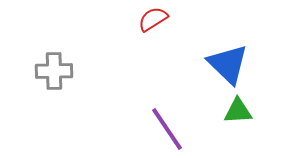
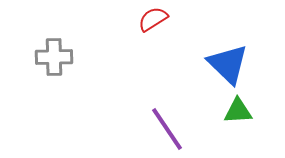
gray cross: moved 14 px up
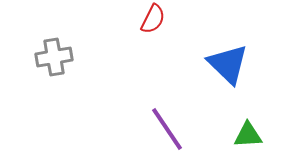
red semicircle: rotated 148 degrees clockwise
gray cross: rotated 9 degrees counterclockwise
green triangle: moved 10 px right, 24 px down
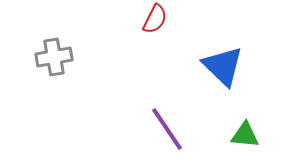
red semicircle: moved 2 px right
blue triangle: moved 5 px left, 2 px down
green triangle: moved 3 px left; rotated 8 degrees clockwise
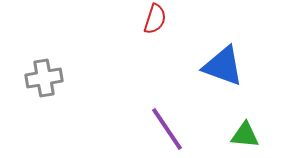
red semicircle: rotated 8 degrees counterclockwise
gray cross: moved 10 px left, 21 px down
blue triangle: rotated 24 degrees counterclockwise
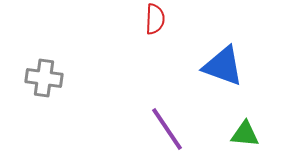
red semicircle: rotated 16 degrees counterclockwise
gray cross: rotated 18 degrees clockwise
green triangle: moved 1 px up
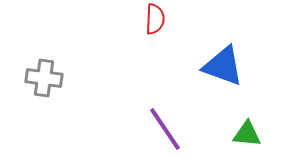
purple line: moved 2 px left
green triangle: moved 2 px right
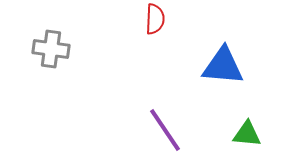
blue triangle: rotated 15 degrees counterclockwise
gray cross: moved 7 px right, 29 px up
purple line: moved 1 px down
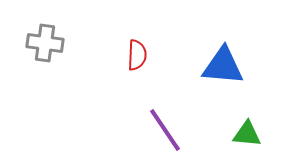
red semicircle: moved 18 px left, 36 px down
gray cross: moved 6 px left, 6 px up
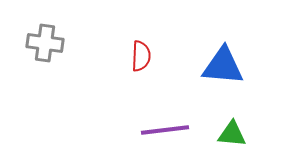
red semicircle: moved 4 px right, 1 px down
purple line: rotated 63 degrees counterclockwise
green triangle: moved 15 px left
